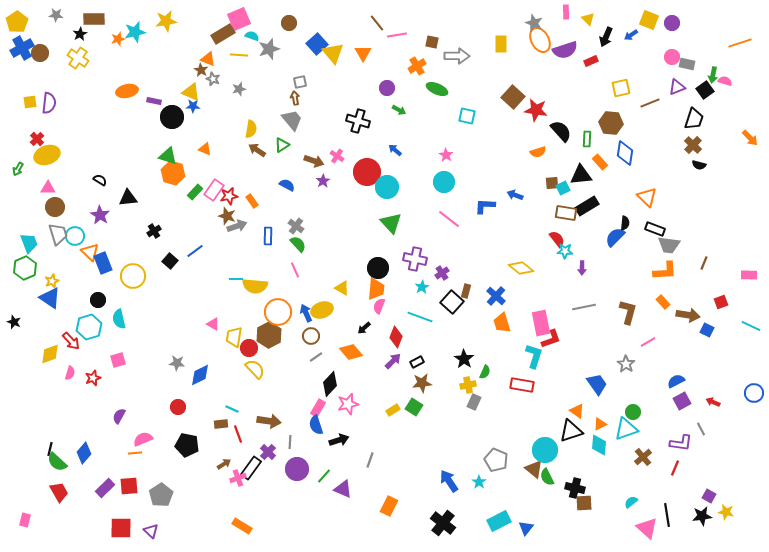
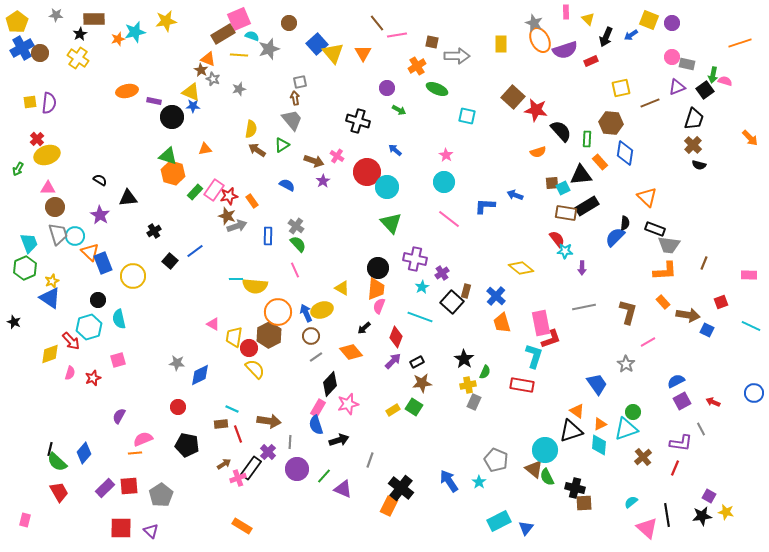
orange triangle at (205, 149): rotated 32 degrees counterclockwise
black cross at (443, 523): moved 42 px left, 35 px up
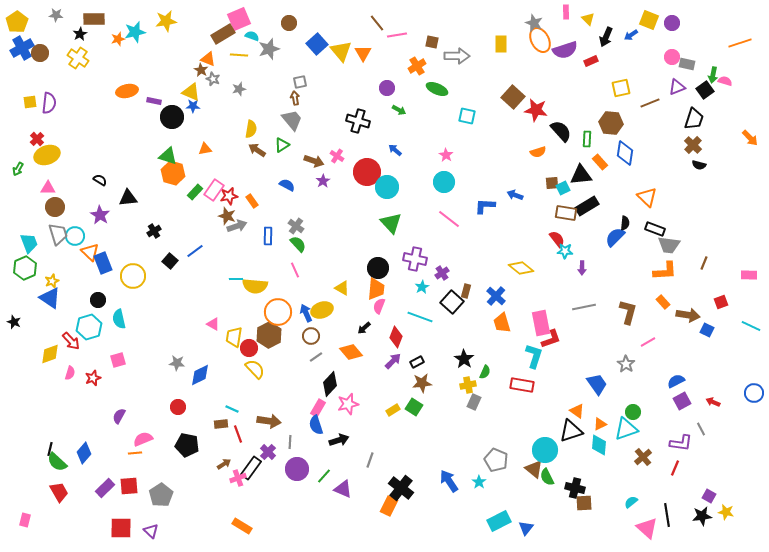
yellow triangle at (333, 53): moved 8 px right, 2 px up
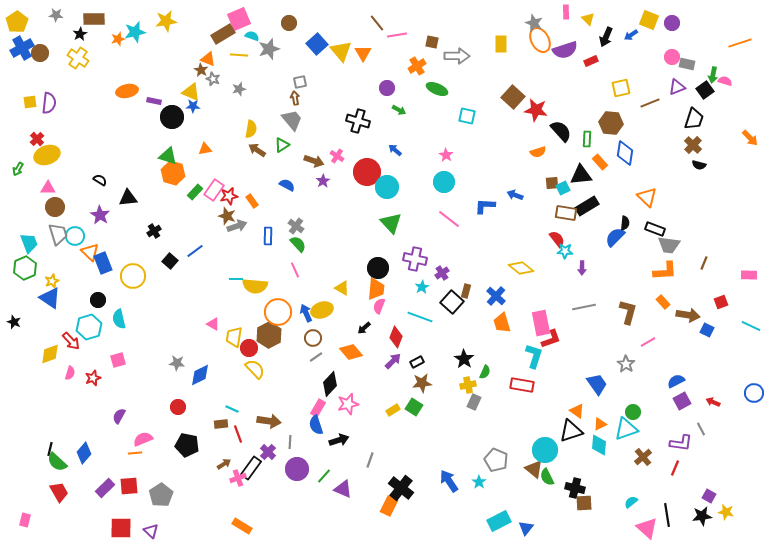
brown circle at (311, 336): moved 2 px right, 2 px down
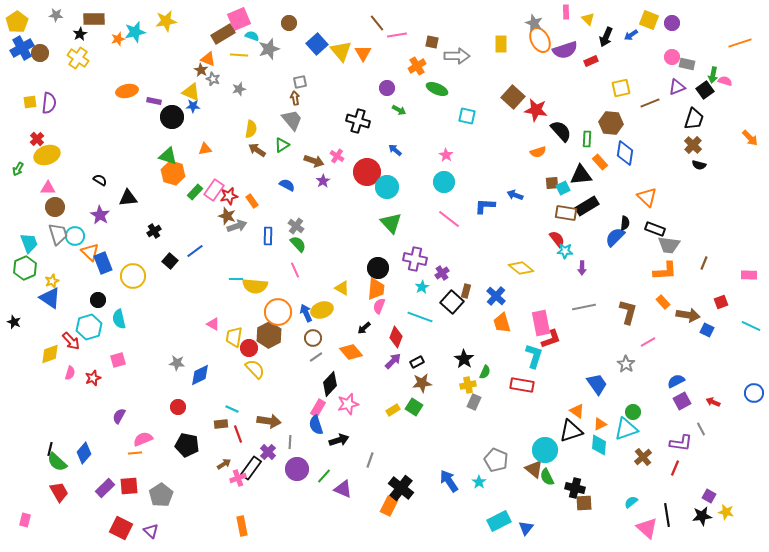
orange rectangle at (242, 526): rotated 48 degrees clockwise
red square at (121, 528): rotated 25 degrees clockwise
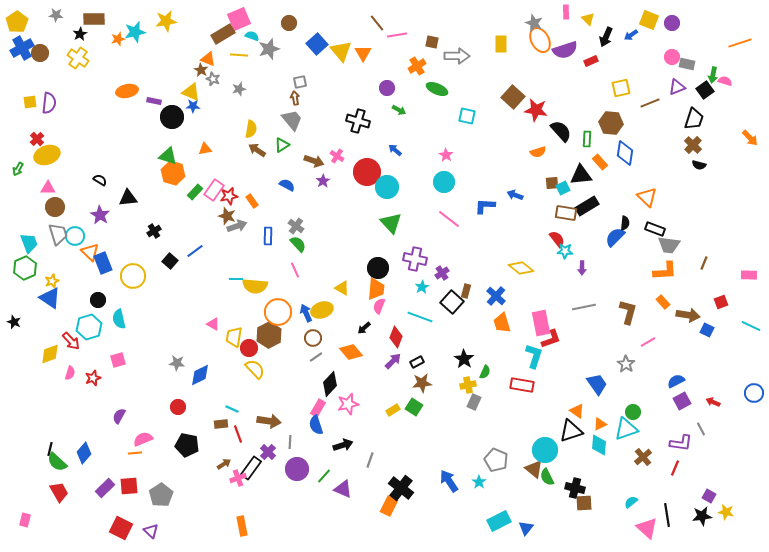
black arrow at (339, 440): moved 4 px right, 5 px down
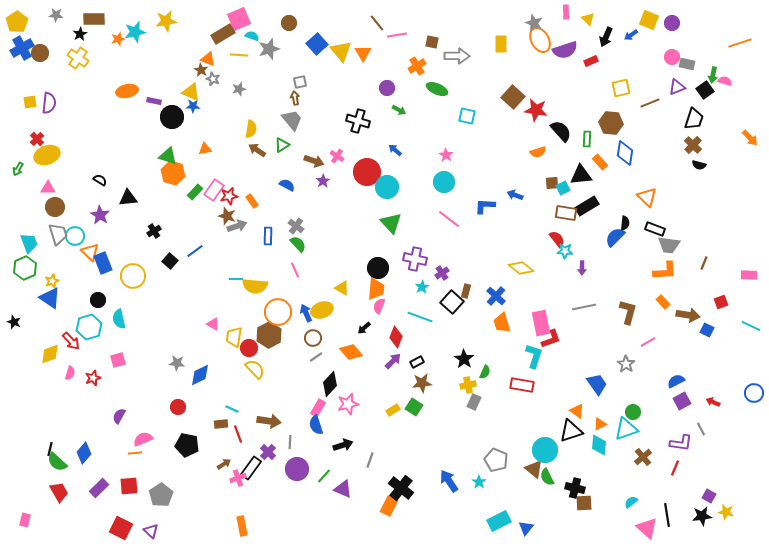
purple rectangle at (105, 488): moved 6 px left
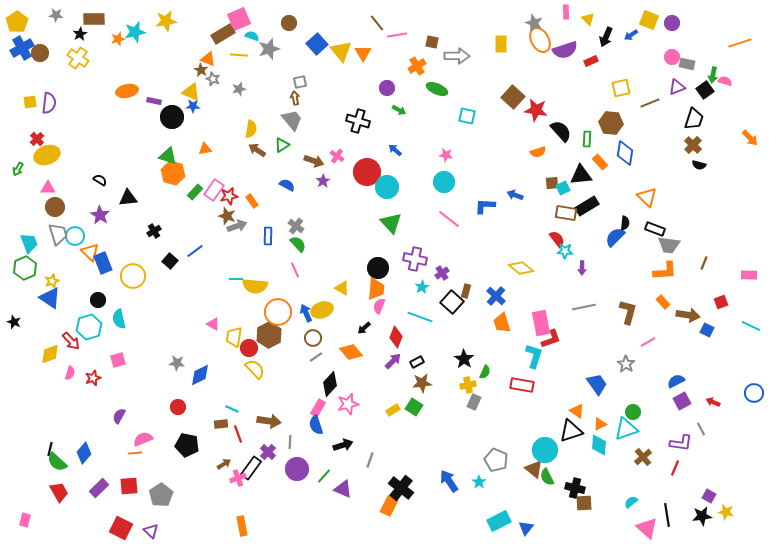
pink star at (446, 155): rotated 24 degrees counterclockwise
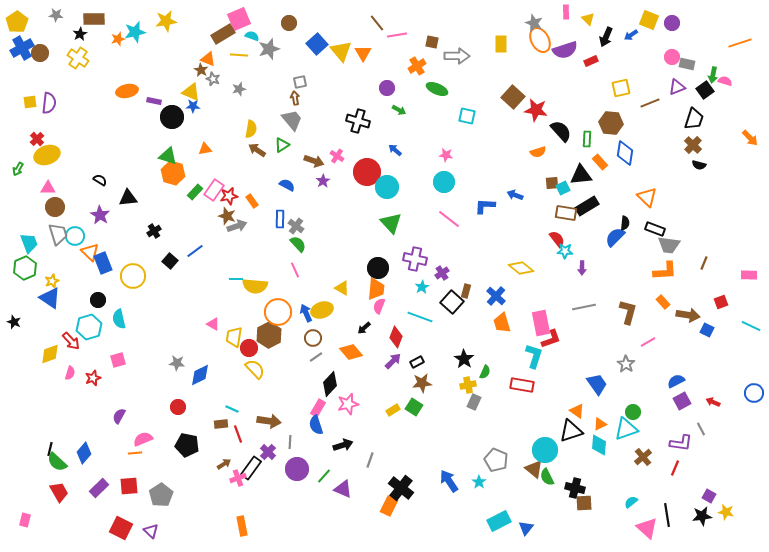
blue rectangle at (268, 236): moved 12 px right, 17 px up
